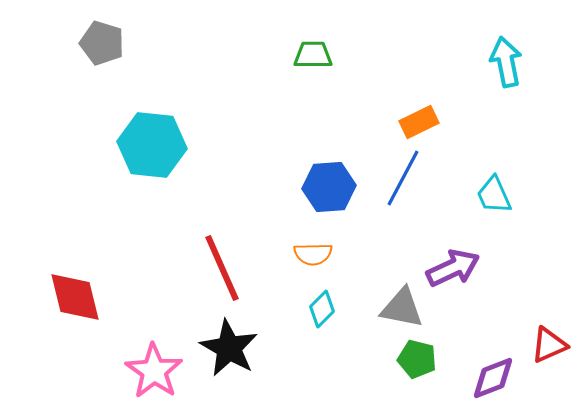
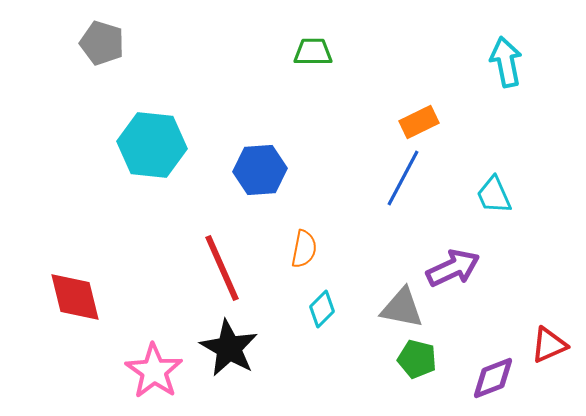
green trapezoid: moved 3 px up
blue hexagon: moved 69 px left, 17 px up
orange semicircle: moved 9 px left, 5 px up; rotated 78 degrees counterclockwise
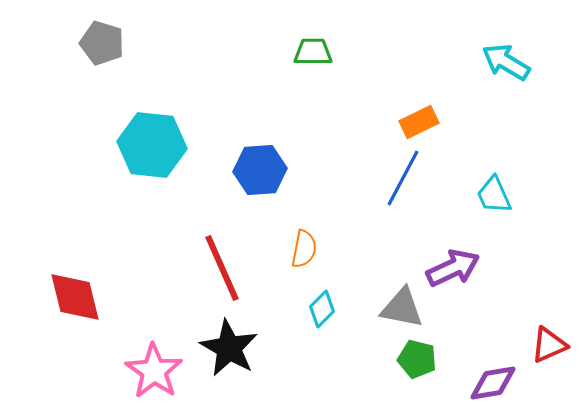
cyan arrow: rotated 48 degrees counterclockwise
purple diamond: moved 5 px down; rotated 12 degrees clockwise
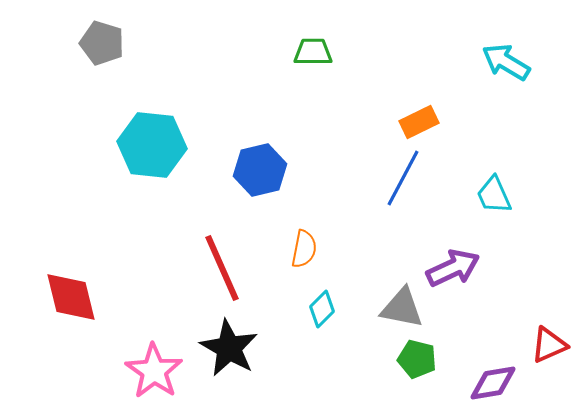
blue hexagon: rotated 9 degrees counterclockwise
red diamond: moved 4 px left
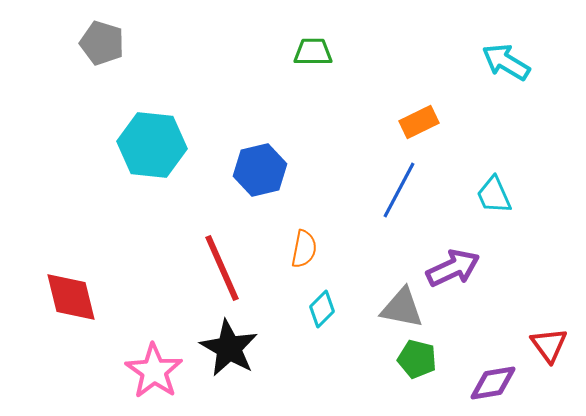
blue line: moved 4 px left, 12 px down
red triangle: rotated 42 degrees counterclockwise
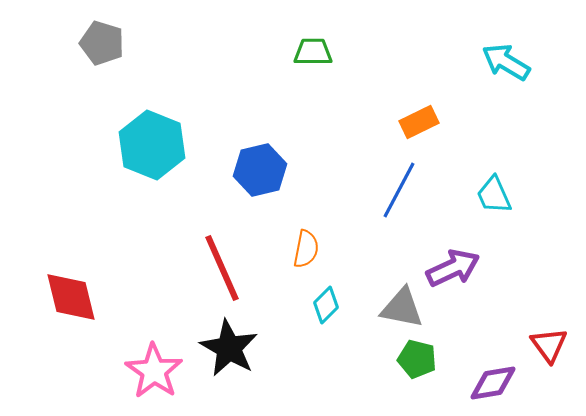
cyan hexagon: rotated 16 degrees clockwise
orange semicircle: moved 2 px right
cyan diamond: moved 4 px right, 4 px up
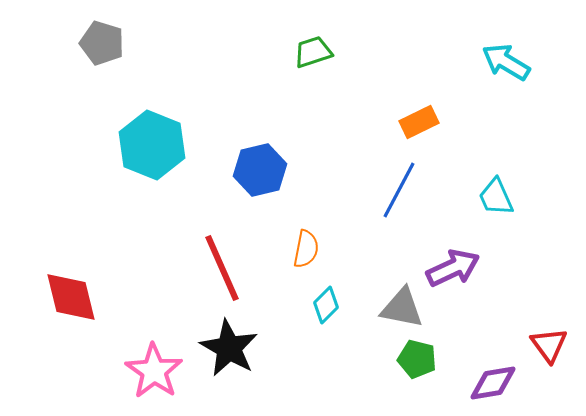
green trapezoid: rotated 18 degrees counterclockwise
cyan trapezoid: moved 2 px right, 2 px down
